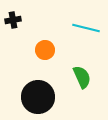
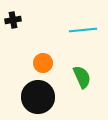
cyan line: moved 3 px left, 2 px down; rotated 20 degrees counterclockwise
orange circle: moved 2 px left, 13 px down
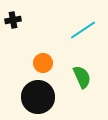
cyan line: rotated 28 degrees counterclockwise
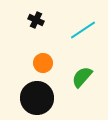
black cross: moved 23 px right; rotated 35 degrees clockwise
green semicircle: rotated 115 degrees counterclockwise
black circle: moved 1 px left, 1 px down
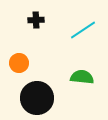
black cross: rotated 28 degrees counterclockwise
orange circle: moved 24 px left
green semicircle: rotated 55 degrees clockwise
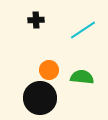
orange circle: moved 30 px right, 7 px down
black circle: moved 3 px right
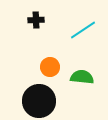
orange circle: moved 1 px right, 3 px up
black circle: moved 1 px left, 3 px down
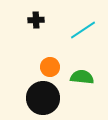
black circle: moved 4 px right, 3 px up
